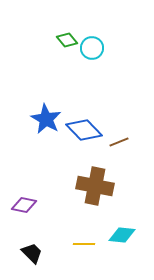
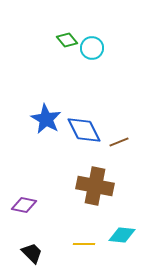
blue diamond: rotated 18 degrees clockwise
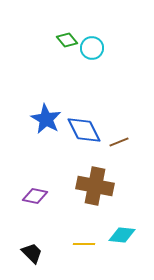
purple diamond: moved 11 px right, 9 px up
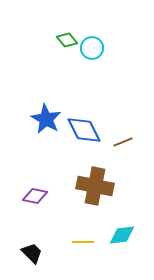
brown line: moved 4 px right
cyan diamond: rotated 12 degrees counterclockwise
yellow line: moved 1 px left, 2 px up
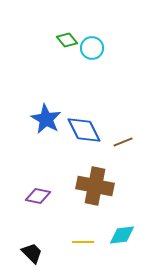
purple diamond: moved 3 px right
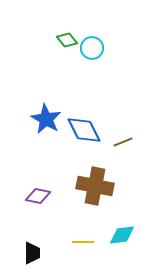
black trapezoid: rotated 45 degrees clockwise
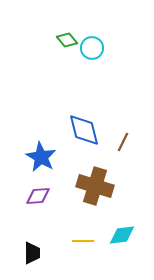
blue star: moved 5 px left, 38 px down
blue diamond: rotated 12 degrees clockwise
brown line: rotated 42 degrees counterclockwise
brown cross: rotated 6 degrees clockwise
purple diamond: rotated 15 degrees counterclockwise
yellow line: moved 1 px up
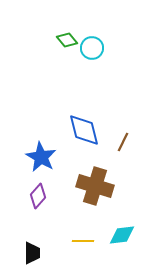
purple diamond: rotated 45 degrees counterclockwise
